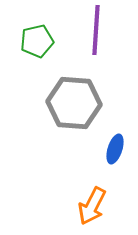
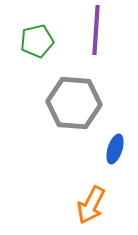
orange arrow: moved 1 px left, 1 px up
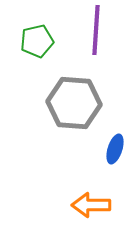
orange arrow: rotated 63 degrees clockwise
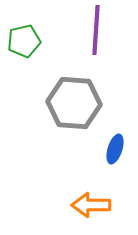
green pentagon: moved 13 px left
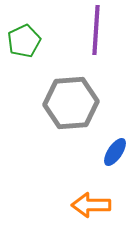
green pentagon: rotated 12 degrees counterclockwise
gray hexagon: moved 3 px left; rotated 8 degrees counterclockwise
blue ellipse: moved 3 px down; rotated 16 degrees clockwise
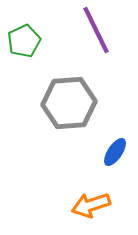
purple line: rotated 30 degrees counterclockwise
gray hexagon: moved 2 px left
orange arrow: rotated 18 degrees counterclockwise
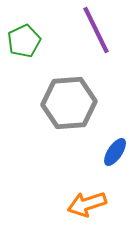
orange arrow: moved 4 px left, 1 px up
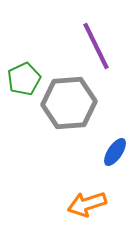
purple line: moved 16 px down
green pentagon: moved 38 px down
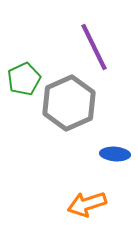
purple line: moved 2 px left, 1 px down
gray hexagon: rotated 20 degrees counterclockwise
blue ellipse: moved 2 px down; rotated 60 degrees clockwise
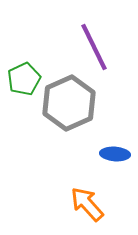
orange arrow: rotated 66 degrees clockwise
